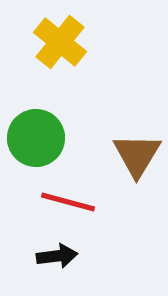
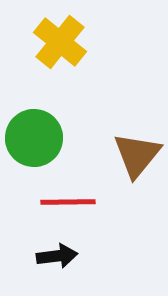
green circle: moved 2 px left
brown triangle: rotated 8 degrees clockwise
red line: rotated 16 degrees counterclockwise
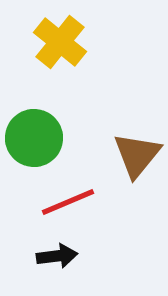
red line: rotated 22 degrees counterclockwise
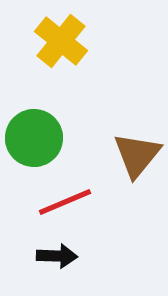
yellow cross: moved 1 px right, 1 px up
red line: moved 3 px left
black arrow: rotated 9 degrees clockwise
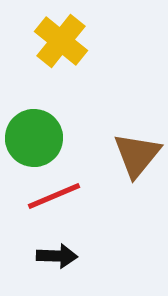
red line: moved 11 px left, 6 px up
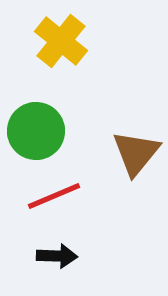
green circle: moved 2 px right, 7 px up
brown triangle: moved 1 px left, 2 px up
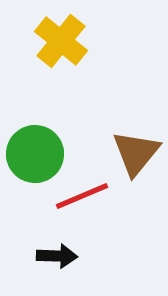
green circle: moved 1 px left, 23 px down
red line: moved 28 px right
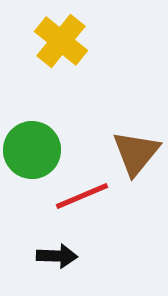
green circle: moved 3 px left, 4 px up
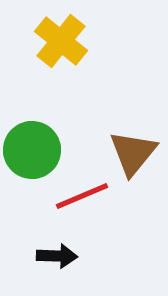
brown triangle: moved 3 px left
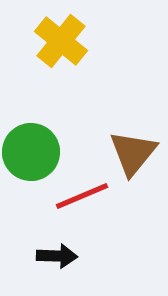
green circle: moved 1 px left, 2 px down
